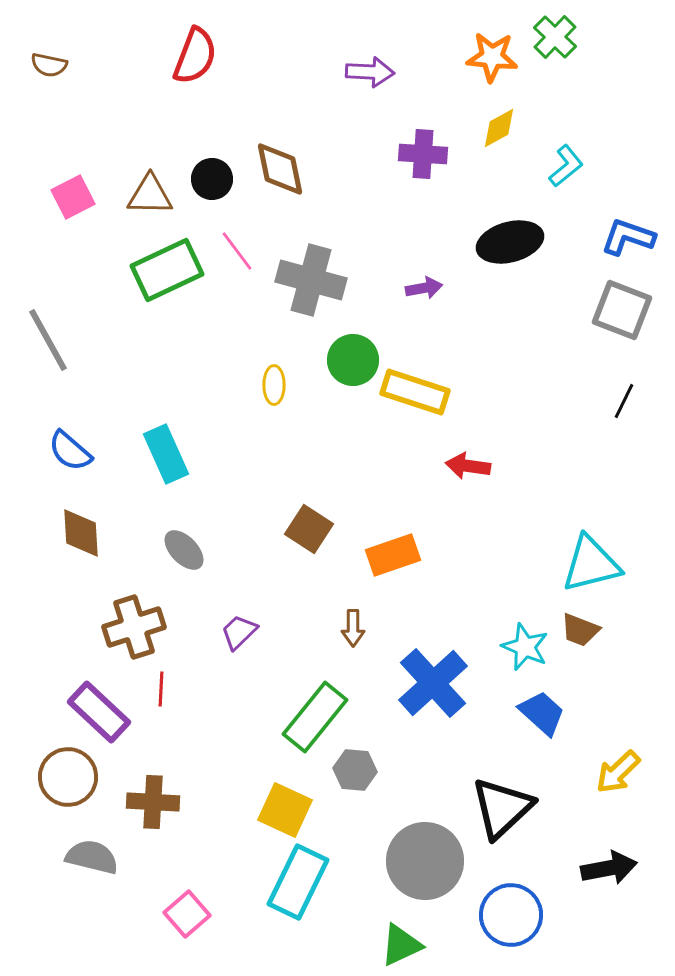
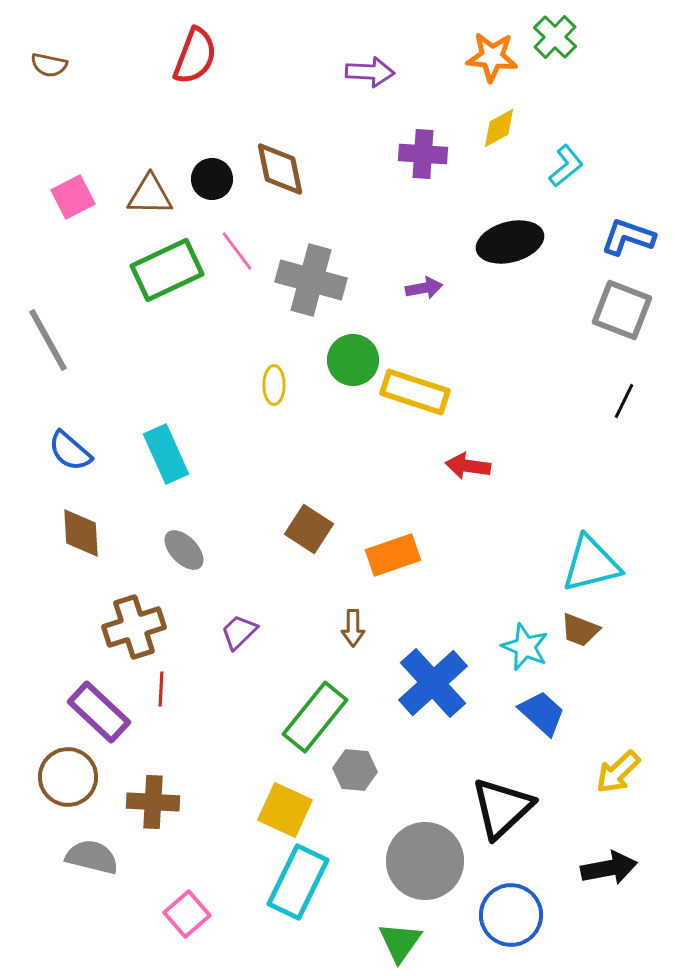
green triangle at (401, 945): moved 1 px left, 3 px up; rotated 30 degrees counterclockwise
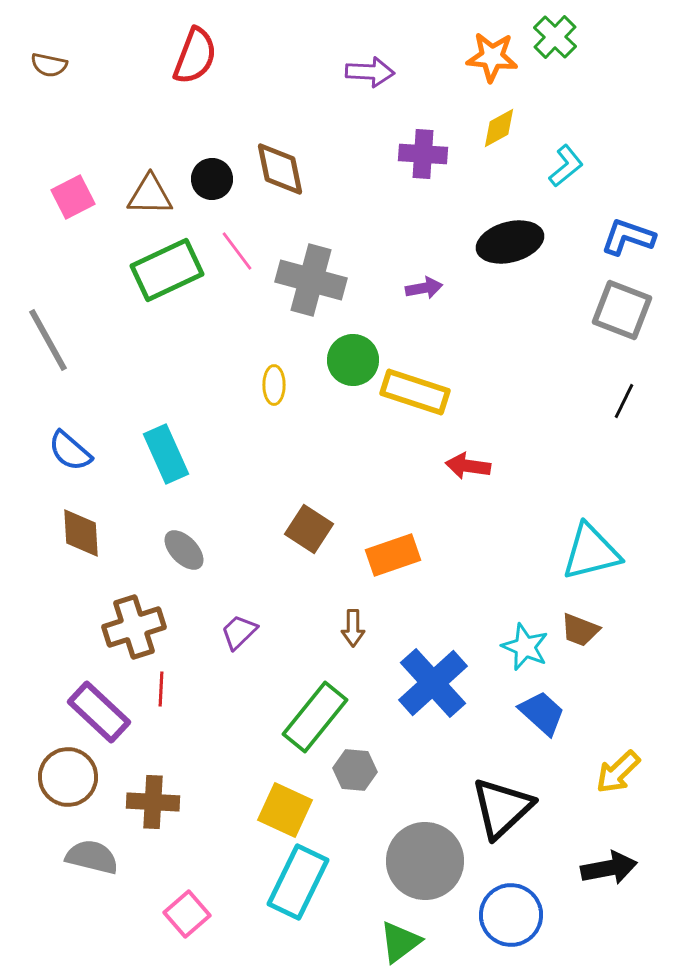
cyan triangle at (591, 564): moved 12 px up
green triangle at (400, 942): rotated 18 degrees clockwise
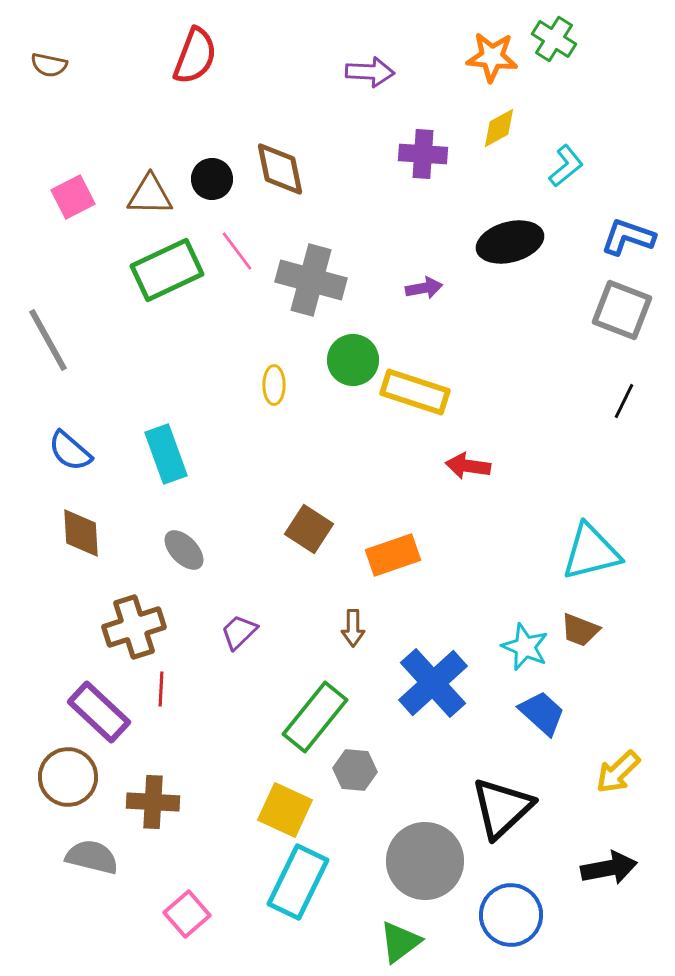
green cross at (555, 37): moved 1 px left, 2 px down; rotated 12 degrees counterclockwise
cyan rectangle at (166, 454): rotated 4 degrees clockwise
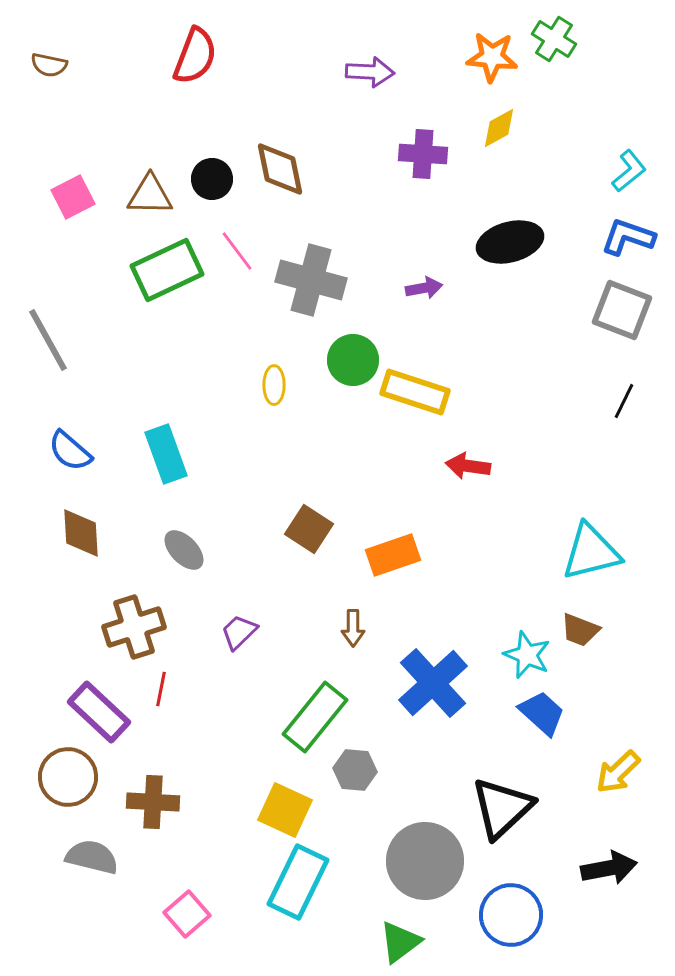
cyan L-shape at (566, 166): moved 63 px right, 5 px down
cyan star at (525, 647): moved 2 px right, 8 px down
red line at (161, 689): rotated 8 degrees clockwise
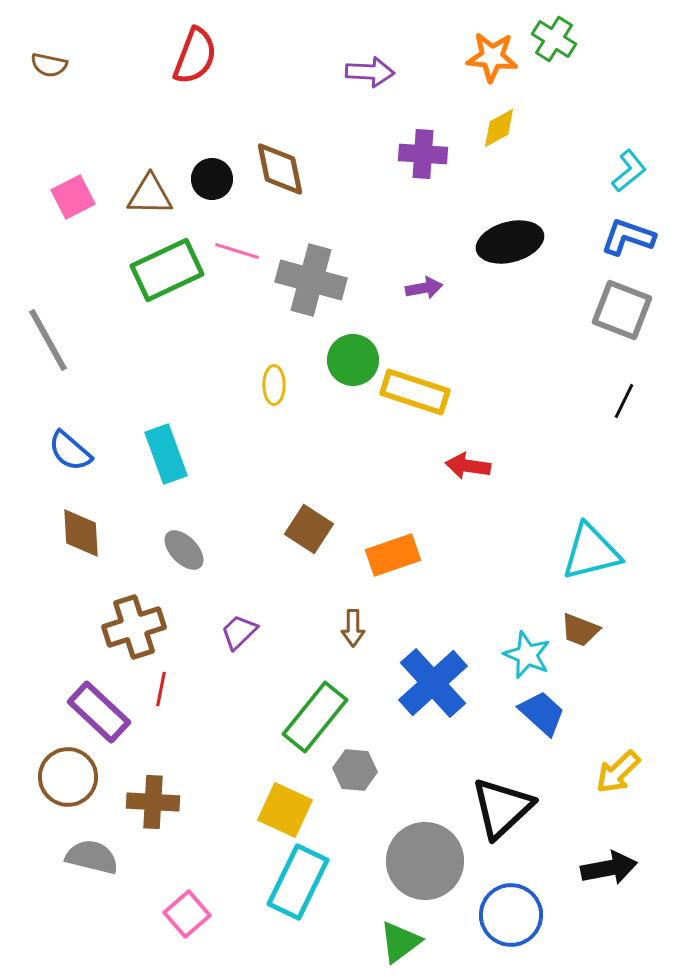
pink line at (237, 251): rotated 36 degrees counterclockwise
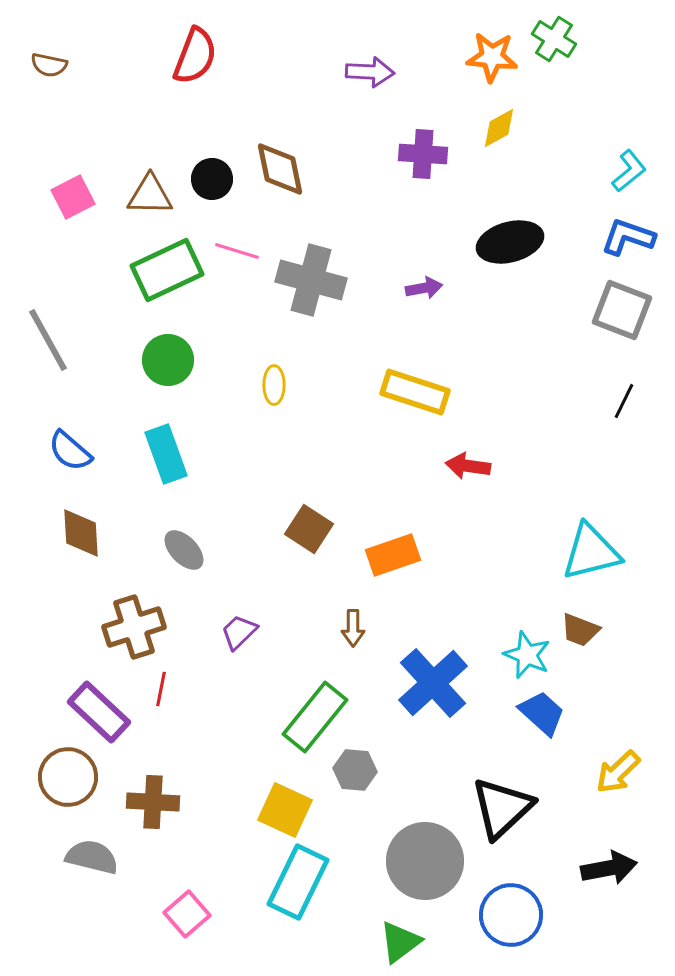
green circle at (353, 360): moved 185 px left
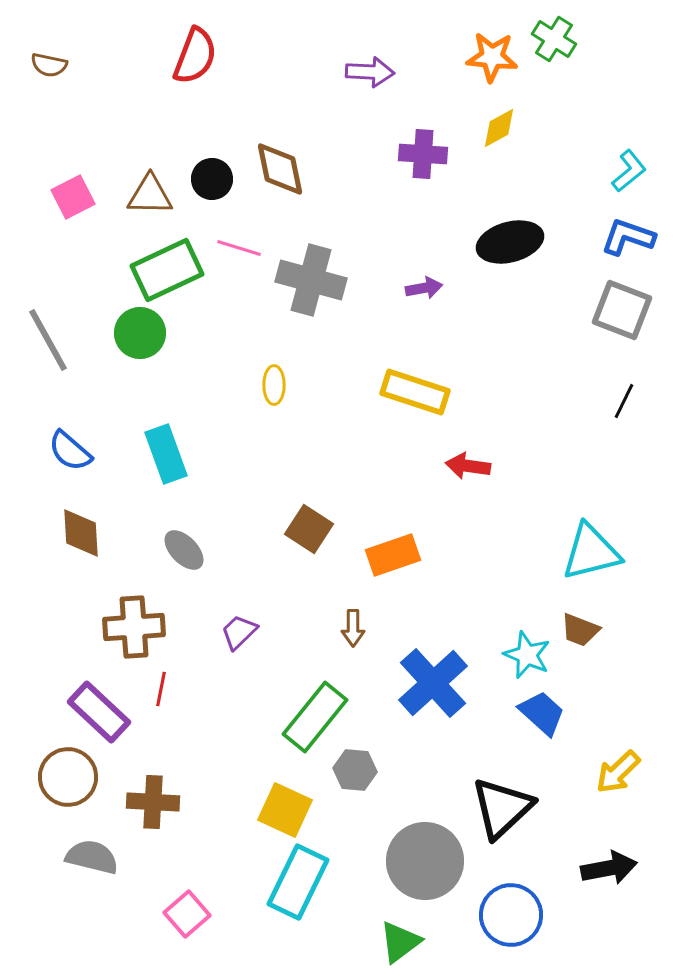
pink line at (237, 251): moved 2 px right, 3 px up
green circle at (168, 360): moved 28 px left, 27 px up
brown cross at (134, 627): rotated 14 degrees clockwise
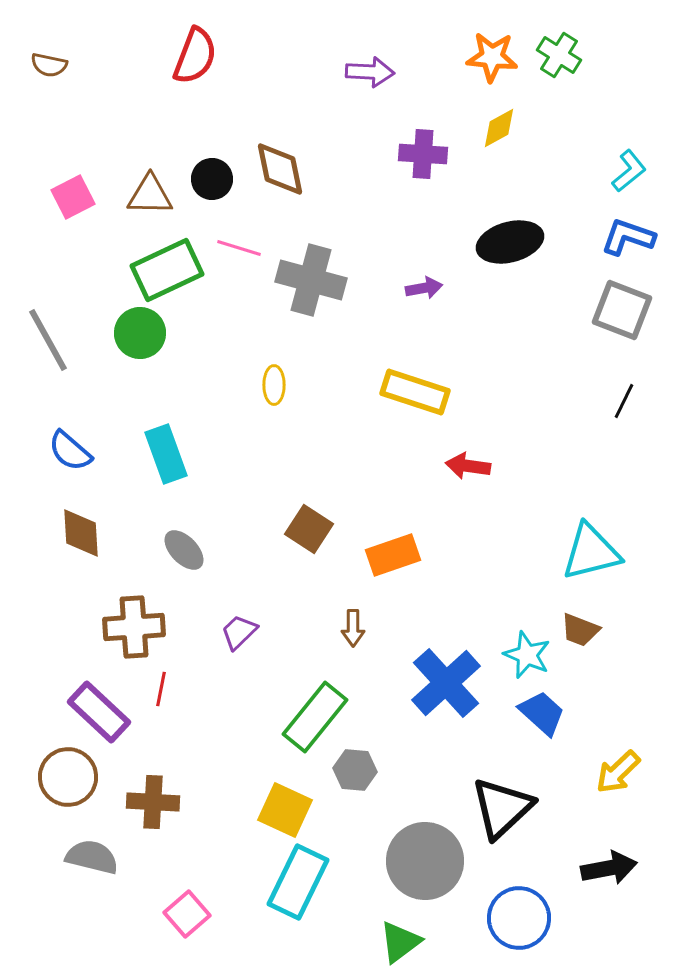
green cross at (554, 39): moved 5 px right, 16 px down
blue cross at (433, 683): moved 13 px right
blue circle at (511, 915): moved 8 px right, 3 px down
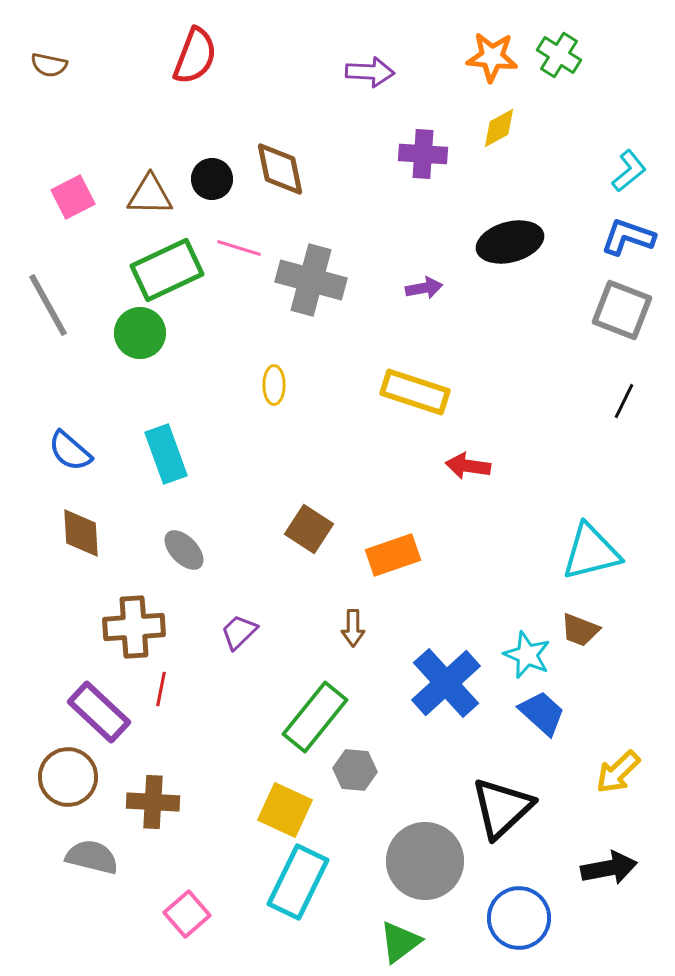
gray line at (48, 340): moved 35 px up
